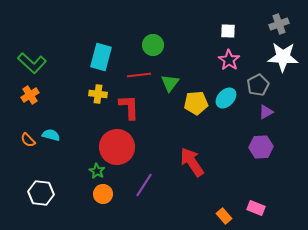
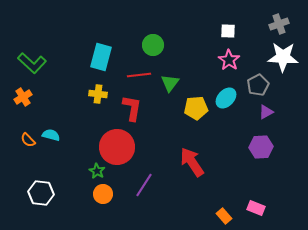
orange cross: moved 7 px left, 2 px down
yellow pentagon: moved 5 px down
red L-shape: moved 3 px right, 1 px down; rotated 12 degrees clockwise
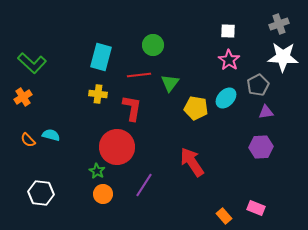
yellow pentagon: rotated 15 degrees clockwise
purple triangle: rotated 21 degrees clockwise
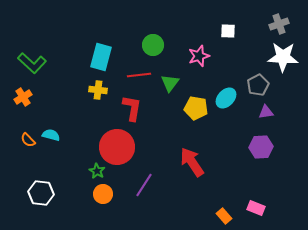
pink star: moved 30 px left, 4 px up; rotated 20 degrees clockwise
yellow cross: moved 4 px up
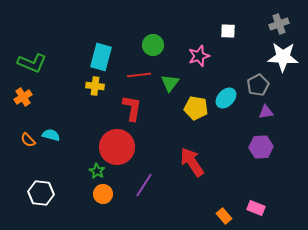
green L-shape: rotated 20 degrees counterclockwise
yellow cross: moved 3 px left, 4 px up
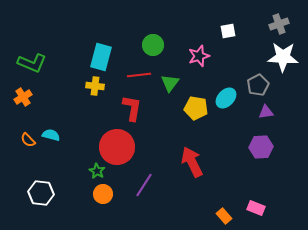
white square: rotated 14 degrees counterclockwise
red arrow: rotated 8 degrees clockwise
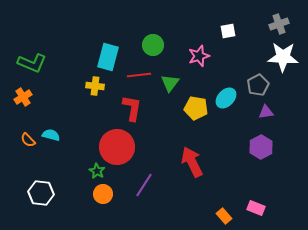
cyan rectangle: moved 7 px right
purple hexagon: rotated 25 degrees counterclockwise
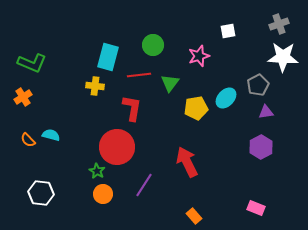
yellow pentagon: rotated 20 degrees counterclockwise
red arrow: moved 5 px left
orange rectangle: moved 30 px left
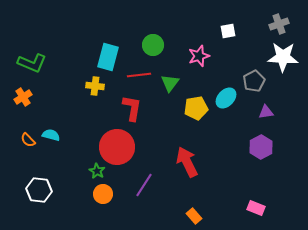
gray pentagon: moved 4 px left, 4 px up
white hexagon: moved 2 px left, 3 px up
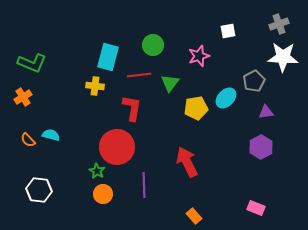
purple line: rotated 35 degrees counterclockwise
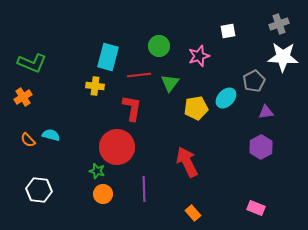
green circle: moved 6 px right, 1 px down
green star: rotated 14 degrees counterclockwise
purple line: moved 4 px down
orange rectangle: moved 1 px left, 3 px up
